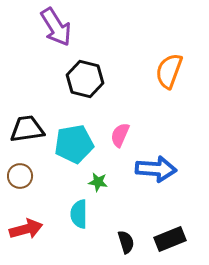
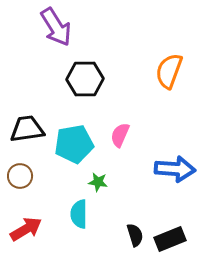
black hexagon: rotated 15 degrees counterclockwise
blue arrow: moved 19 px right
red arrow: rotated 16 degrees counterclockwise
black semicircle: moved 9 px right, 7 px up
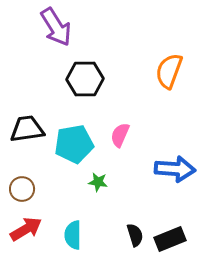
brown circle: moved 2 px right, 13 px down
cyan semicircle: moved 6 px left, 21 px down
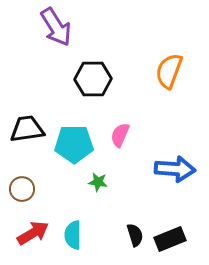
black hexagon: moved 8 px right
cyan pentagon: rotated 9 degrees clockwise
red arrow: moved 7 px right, 4 px down
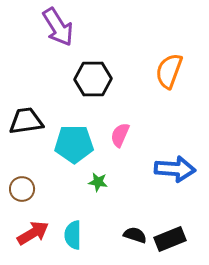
purple arrow: moved 2 px right
black trapezoid: moved 1 px left, 8 px up
black semicircle: rotated 55 degrees counterclockwise
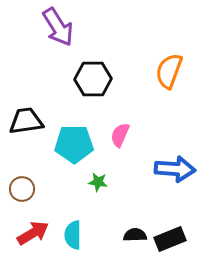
black semicircle: rotated 20 degrees counterclockwise
